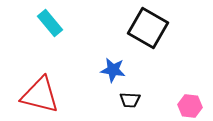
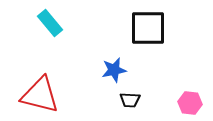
black square: rotated 30 degrees counterclockwise
blue star: moved 1 px right; rotated 20 degrees counterclockwise
pink hexagon: moved 3 px up
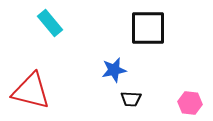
red triangle: moved 9 px left, 4 px up
black trapezoid: moved 1 px right, 1 px up
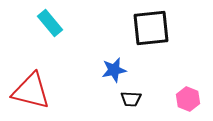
black square: moved 3 px right; rotated 6 degrees counterclockwise
pink hexagon: moved 2 px left, 4 px up; rotated 15 degrees clockwise
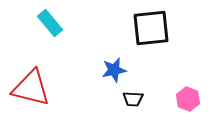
red triangle: moved 3 px up
black trapezoid: moved 2 px right
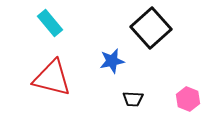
black square: rotated 36 degrees counterclockwise
blue star: moved 2 px left, 9 px up
red triangle: moved 21 px right, 10 px up
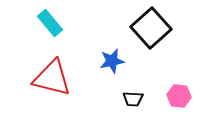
pink hexagon: moved 9 px left, 3 px up; rotated 15 degrees counterclockwise
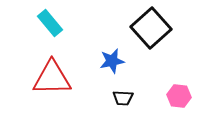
red triangle: rotated 15 degrees counterclockwise
black trapezoid: moved 10 px left, 1 px up
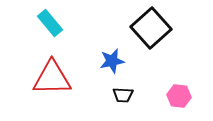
black trapezoid: moved 3 px up
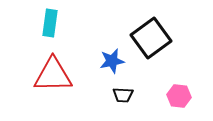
cyan rectangle: rotated 48 degrees clockwise
black square: moved 10 px down; rotated 6 degrees clockwise
red triangle: moved 1 px right, 3 px up
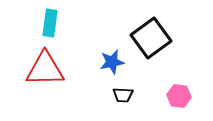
blue star: moved 1 px down
red triangle: moved 8 px left, 6 px up
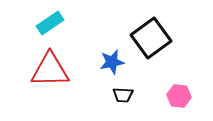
cyan rectangle: rotated 48 degrees clockwise
red triangle: moved 5 px right, 1 px down
